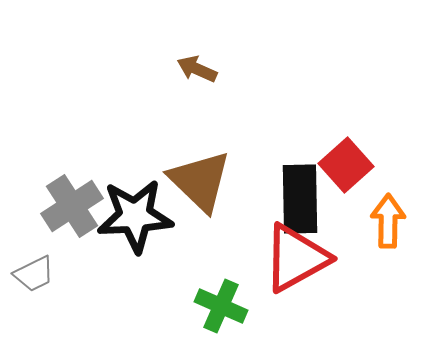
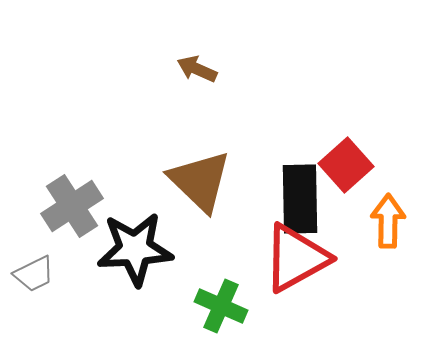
black star: moved 33 px down
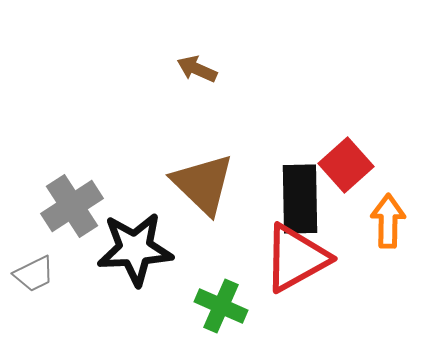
brown triangle: moved 3 px right, 3 px down
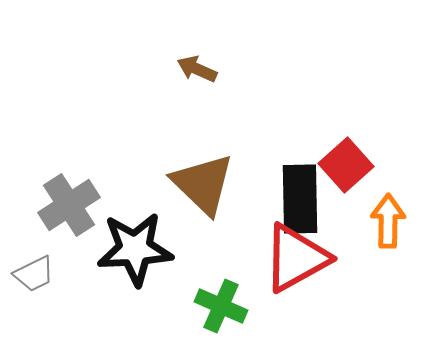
gray cross: moved 3 px left, 1 px up
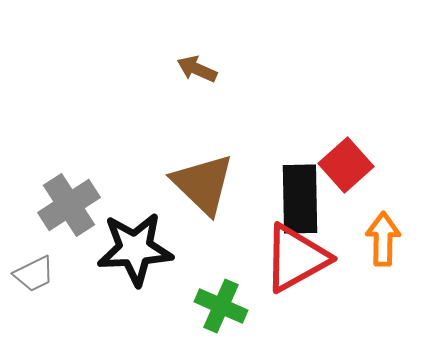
orange arrow: moved 5 px left, 18 px down
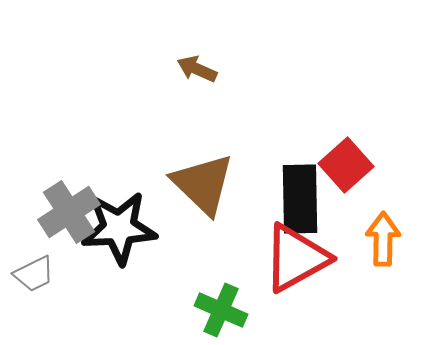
gray cross: moved 7 px down
black star: moved 16 px left, 21 px up
green cross: moved 4 px down
